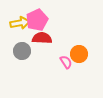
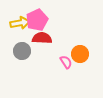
orange circle: moved 1 px right
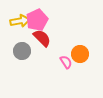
yellow arrow: moved 2 px up
red semicircle: rotated 42 degrees clockwise
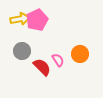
yellow arrow: moved 2 px up
red semicircle: moved 29 px down
pink semicircle: moved 8 px left, 2 px up
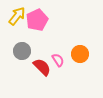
yellow arrow: moved 3 px left, 3 px up; rotated 42 degrees counterclockwise
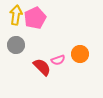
yellow arrow: moved 1 px left, 1 px up; rotated 30 degrees counterclockwise
pink pentagon: moved 2 px left, 2 px up
gray circle: moved 6 px left, 6 px up
pink semicircle: rotated 104 degrees clockwise
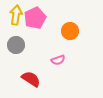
orange circle: moved 10 px left, 23 px up
red semicircle: moved 11 px left, 12 px down; rotated 12 degrees counterclockwise
